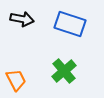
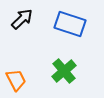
black arrow: rotated 55 degrees counterclockwise
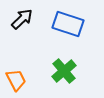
blue rectangle: moved 2 px left
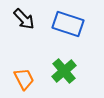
black arrow: moved 2 px right; rotated 90 degrees clockwise
orange trapezoid: moved 8 px right, 1 px up
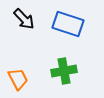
green cross: rotated 30 degrees clockwise
orange trapezoid: moved 6 px left
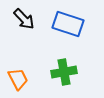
green cross: moved 1 px down
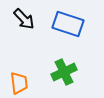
green cross: rotated 15 degrees counterclockwise
orange trapezoid: moved 1 px right, 4 px down; rotated 20 degrees clockwise
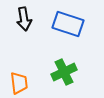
black arrow: rotated 35 degrees clockwise
